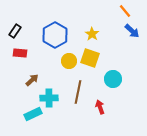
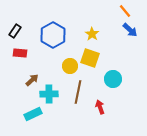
blue arrow: moved 2 px left, 1 px up
blue hexagon: moved 2 px left
yellow circle: moved 1 px right, 5 px down
cyan cross: moved 4 px up
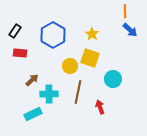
orange line: rotated 40 degrees clockwise
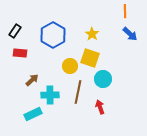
blue arrow: moved 4 px down
cyan circle: moved 10 px left
cyan cross: moved 1 px right, 1 px down
